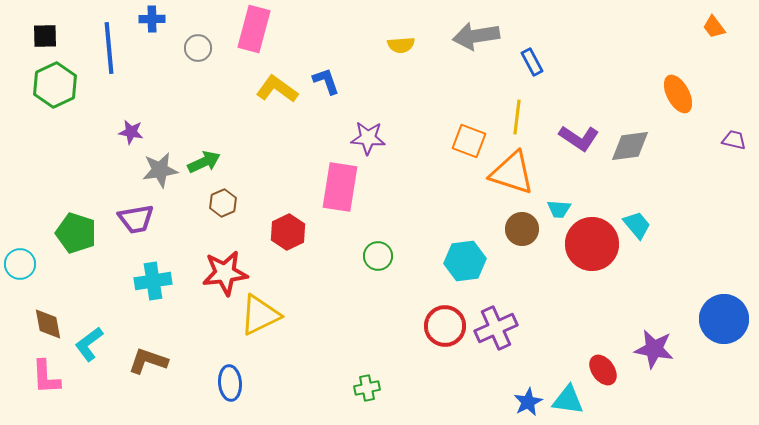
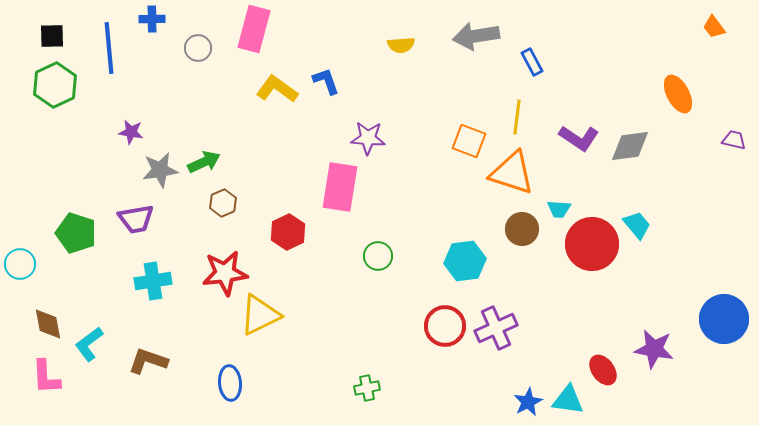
black square at (45, 36): moved 7 px right
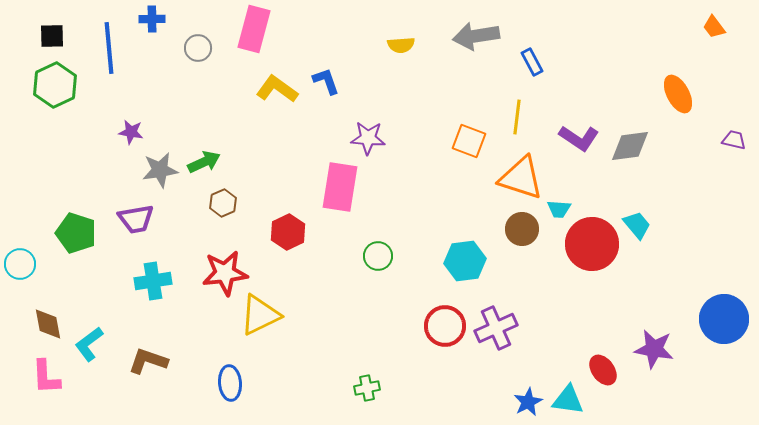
orange triangle at (512, 173): moved 9 px right, 5 px down
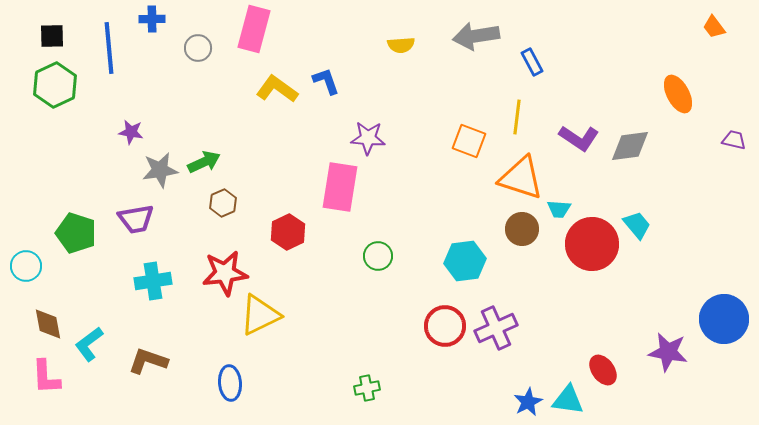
cyan circle at (20, 264): moved 6 px right, 2 px down
purple star at (654, 349): moved 14 px right, 3 px down
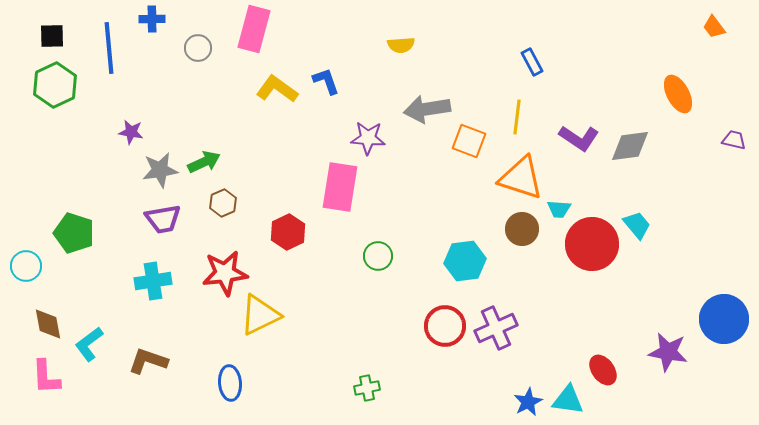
gray arrow at (476, 36): moved 49 px left, 73 px down
purple trapezoid at (136, 219): moved 27 px right
green pentagon at (76, 233): moved 2 px left
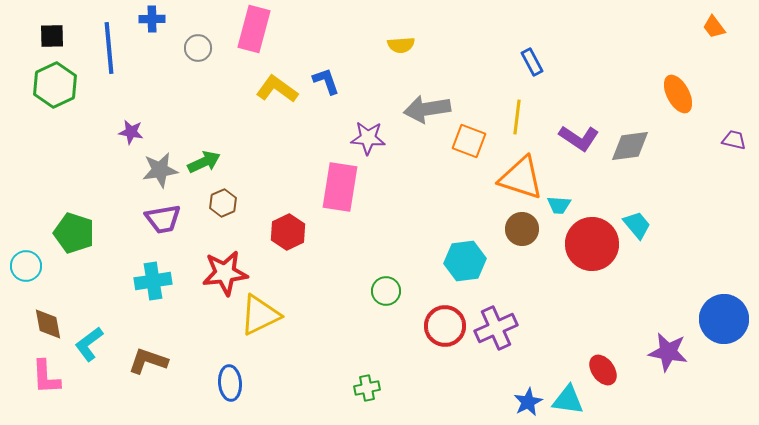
cyan trapezoid at (559, 209): moved 4 px up
green circle at (378, 256): moved 8 px right, 35 px down
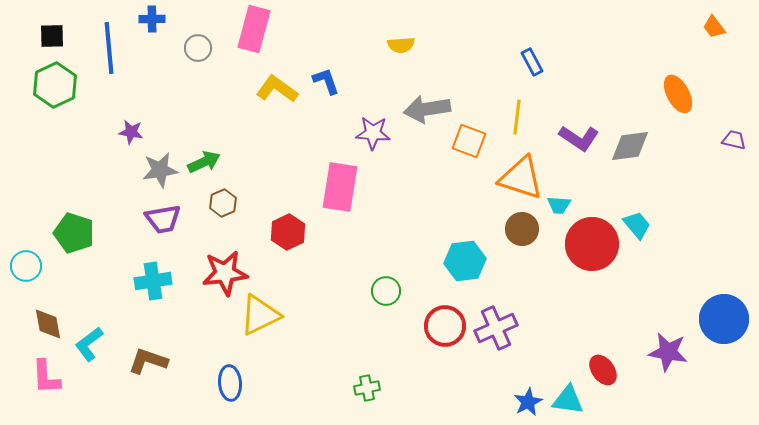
purple star at (368, 138): moved 5 px right, 5 px up
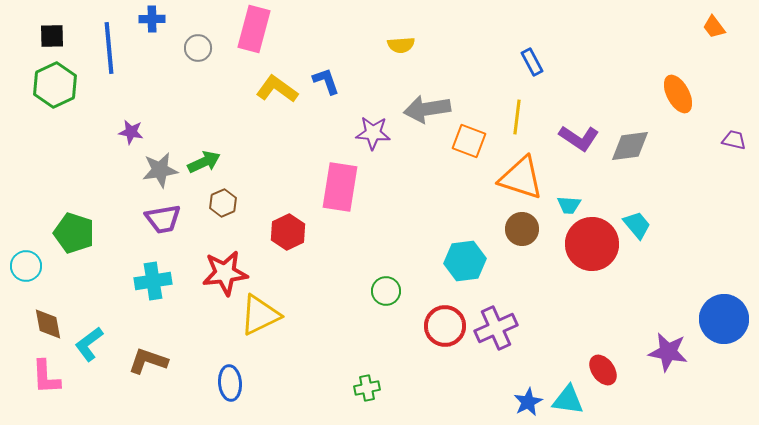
cyan trapezoid at (559, 205): moved 10 px right
